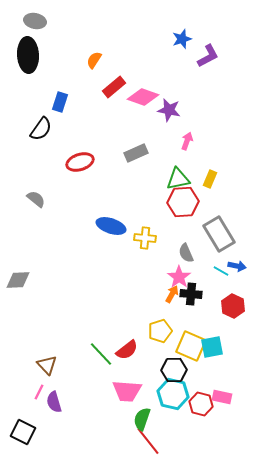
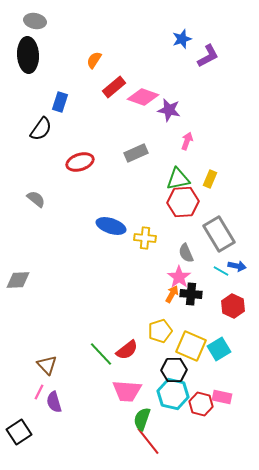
cyan square at (212, 347): moved 7 px right, 2 px down; rotated 20 degrees counterclockwise
black square at (23, 432): moved 4 px left; rotated 30 degrees clockwise
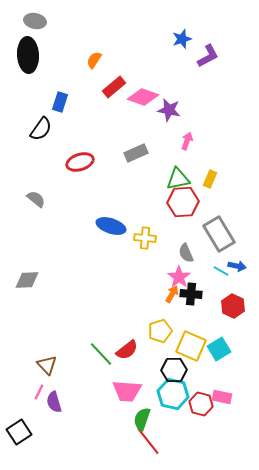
gray diamond at (18, 280): moved 9 px right
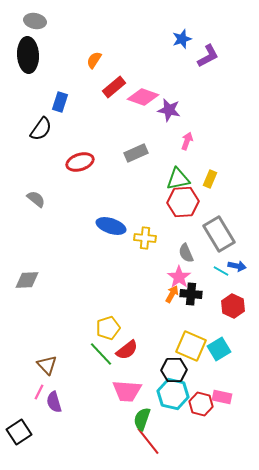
yellow pentagon at (160, 331): moved 52 px left, 3 px up
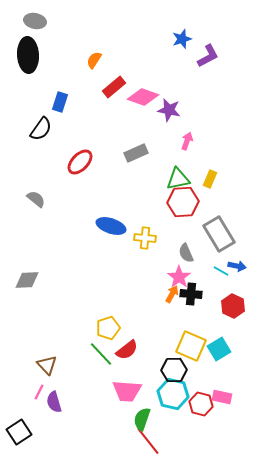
red ellipse at (80, 162): rotated 28 degrees counterclockwise
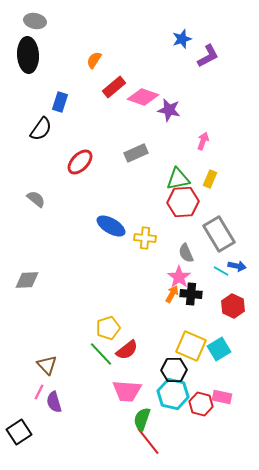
pink arrow at (187, 141): moved 16 px right
blue ellipse at (111, 226): rotated 12 degrees clockwise
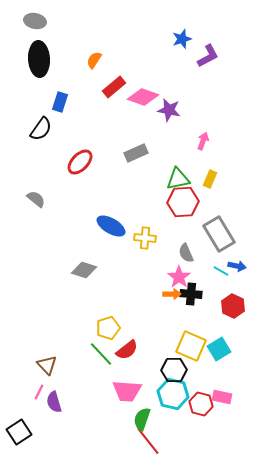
black ellipse at (28, 55): moved 11 px right, 4 px down
gray diamond at (27, 280): moved 57 px right, 10 px up; rotated 20 degrees clockwise
orange arrow at (172, 294): rotated 60 degrees clockwise
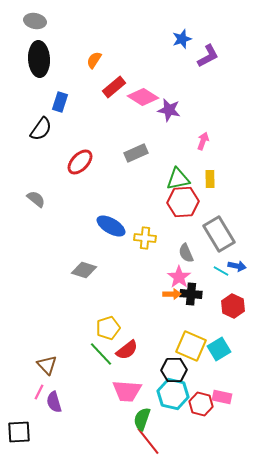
pink diamond at (143, 97): rotated 12 degrees clockwise
yellow rectangle at (210, 179): rotated 24 degrees counterclockwise
black square at (19, 432): rotated 30 degrees clockwise
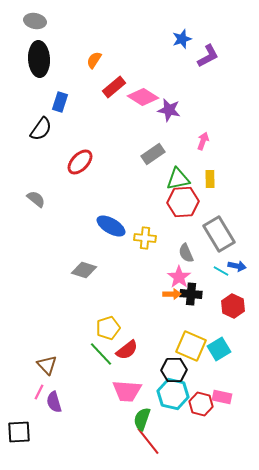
gray rectangle at (136, 153): moved 17 px right, 1 px down; rotated 10 degrees counterclockwise
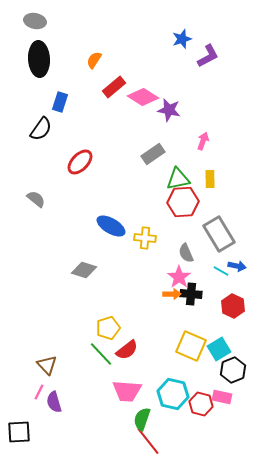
black hexagon at (174, 370): moved 59 px right; rotated 20 degrees counterclockwise
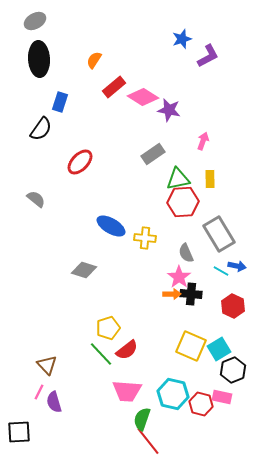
gray ellipse at (35, 21): rotated 40 degrees counterclockwise
